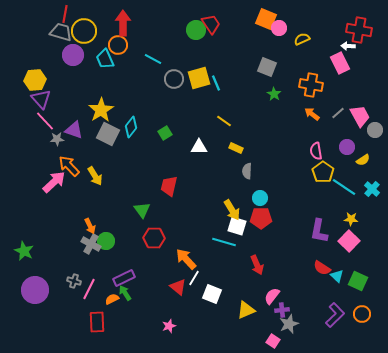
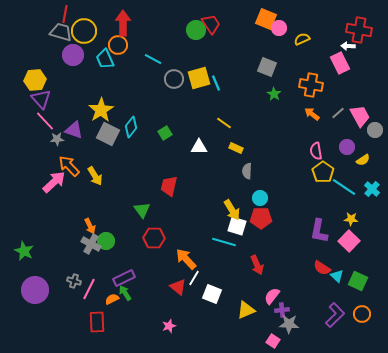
yellow line at (224, 121): moved 2 px down
gray star at (289, 324): rotated 24 degrees clockwise
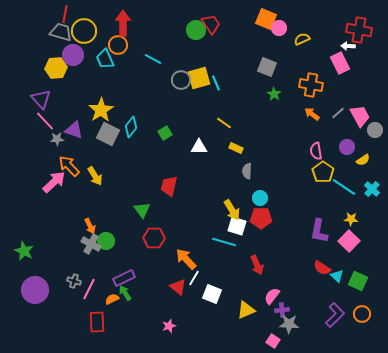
gray circle at (174, 79): moved 7 px right, 1 px down
yellow hexagon at (35, 80): moved 21 px right, 12 px up
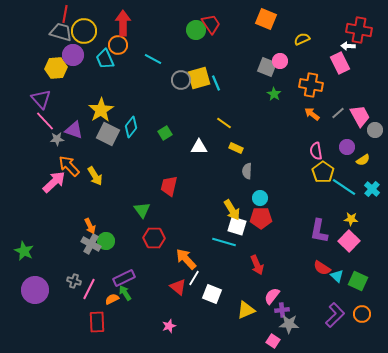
pink circle at (279, 28): moved 1 px right, 33 px down
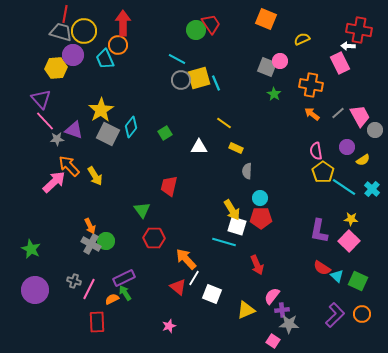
cyan line at (153, 59): moved 24 px right
green star at (24, 251): moved 7 px right, 2 px up
